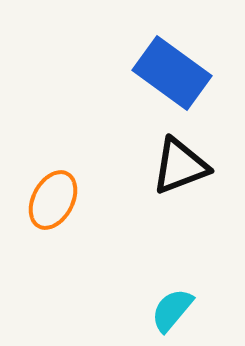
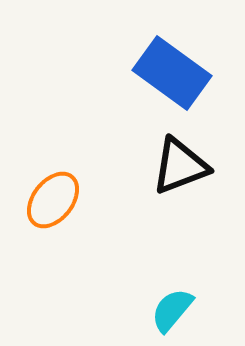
orange ellipse: rotated 10 degrees clockwise
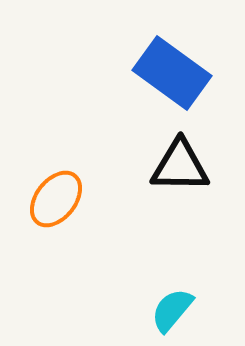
black triangle: rotated 22 degrees clockwise
orange ellipse: moved 3 px right, 1 px up
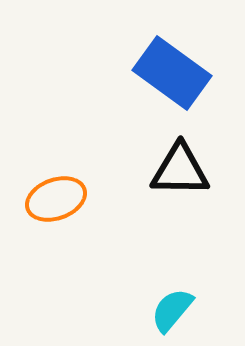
black triangle: moved 4 px down
orange ellipse: rotated 32 degrees clockwise
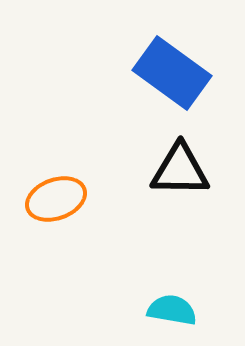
cyan semicircle: rotated 60 degrees clockwise
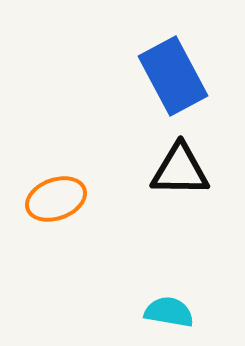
blue rectangle: moved 1 px right, 3 px down; rotated 26 degrees clockwise
cyan semicircle: moved 3 px left, 2 px down
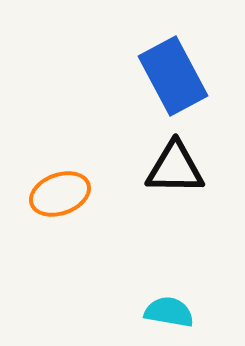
black triangle: moved 5 px left, 2 px up
orange ellipse: moved 4 px right, 5 px up
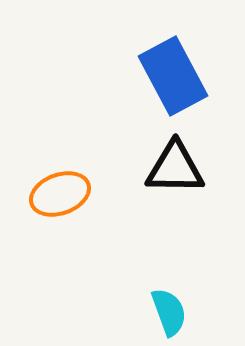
cyan semicircle: rotated 60 degrees clockwise
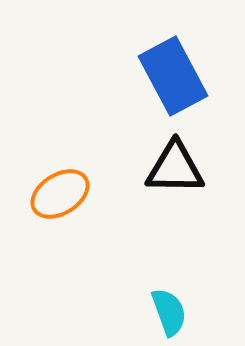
orange ellipse: rotated 12 degrees counterclockwise
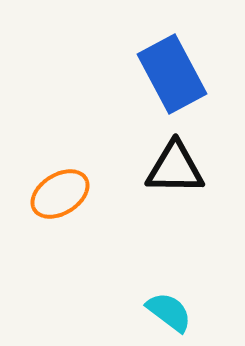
blue rectangle: moved 1 px left, 2 px up
cyan semicircle: rotated 33 degrees counterclockwise
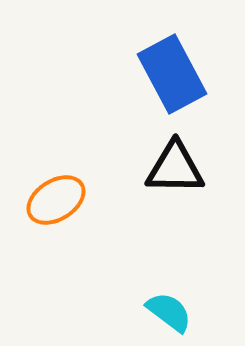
orange ellipse: moved 4 px left, 6 px down
